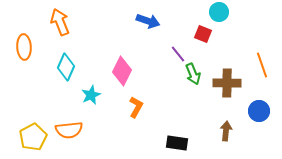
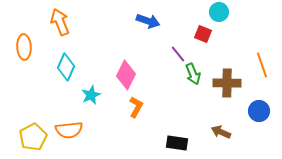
pink diamond: moved 4 px right, 4 px down
brown arrow: moved 5 px left, 1 px down; rotated 72 degrees counterclockwise
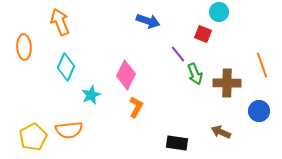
green arrow: moved 2 px right
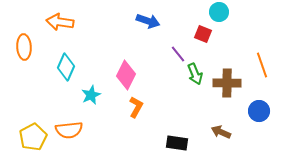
orange arrow: rotated 60 degrees counterclockwise
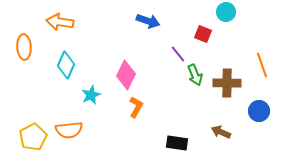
cyan circle: moved 7 px right
cyan diamond: moved 2 px up
green arrow: moved 1 px down
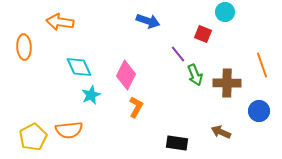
cyan circle: moved 1 px left
cyan diamond: moved 13 px right, 2 px down; rotated 48 degrees counterclockwise
